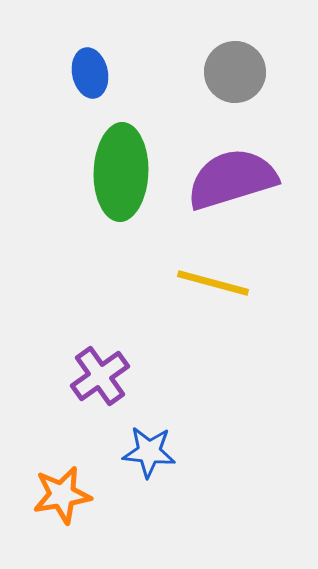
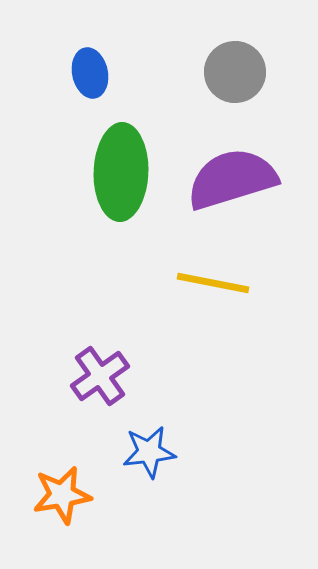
yellow line: rotated 4 degrees counterclockwise
blue star: rotated 12 degrees counterclockwise
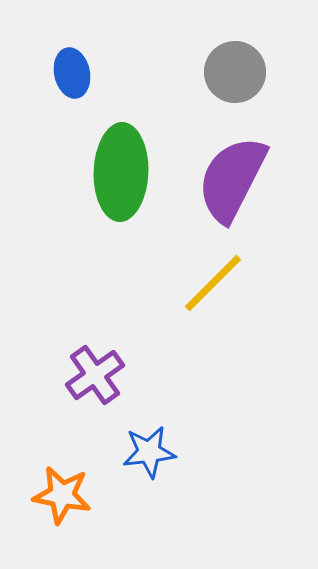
blue ellipse: moved 18 px left
purple semicircle: rotated 46 degrees counterclockwise
yellow line: rotated 56 degrees counterclockwise
purple cross: moved 5 px left, 1 px up
orange star: rotated 20 degrees clockwise
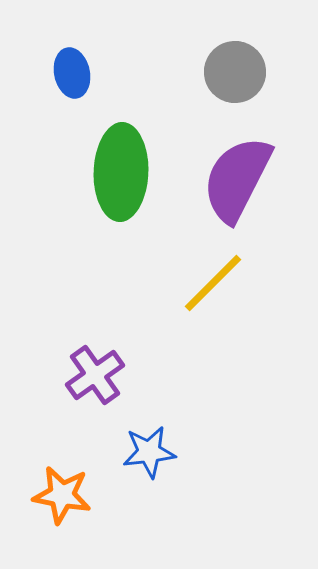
purple semicircle: moved 5 px right
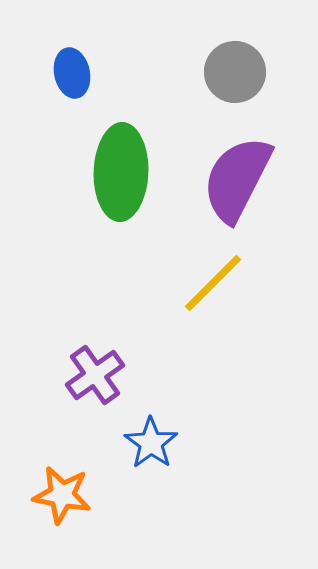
blue star: moved 2 px right, 9 px up; rotated 30 degrees counterclockwise
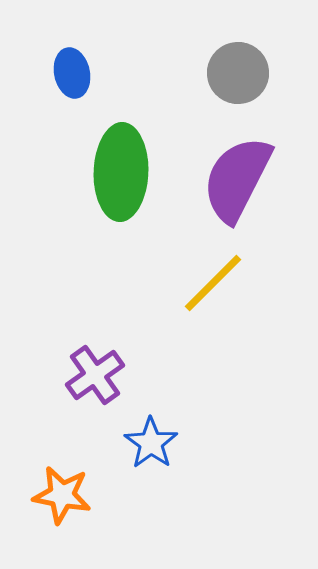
gray circle: moved 3 px right, 1 px down
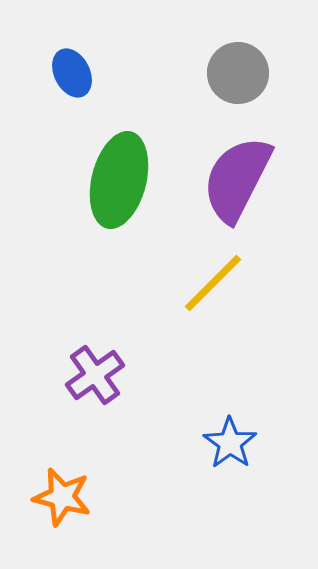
blue ellipse: rotated 15 degrees counterclockwise
green ellipse: moved 2 px left, 8 px down; rotated 12 degrees clockwise
blue star: moved 79 px right
orange star: moved 2 px down; rotated 4 degrees clockwise
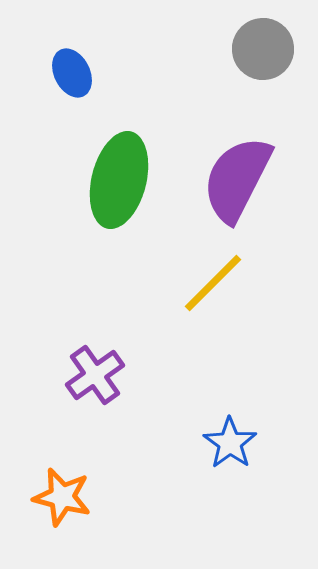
gray circle: moved 25 px right, 24 px up
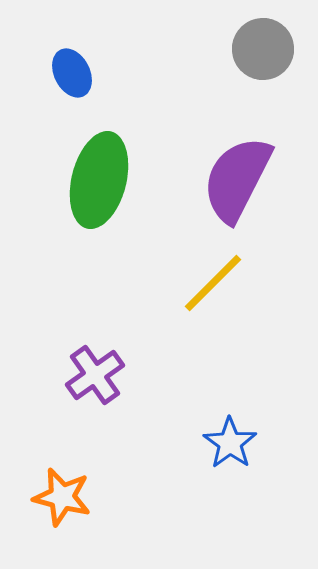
green ellipse: moved 20 px left
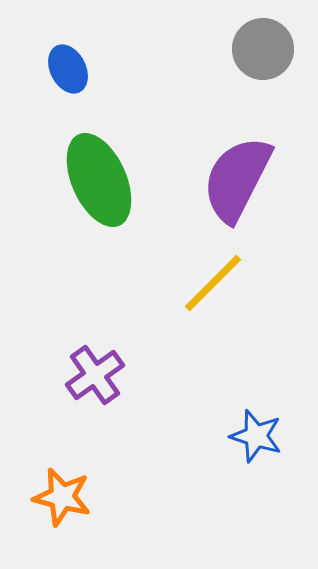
blue ellipse: moved 4 px left, 4 px up
green ellipse: rotated 38 degrees counterclockwise
blue star: moved 26 px right, 7 px up; rotated 18 degrees counterclockwise
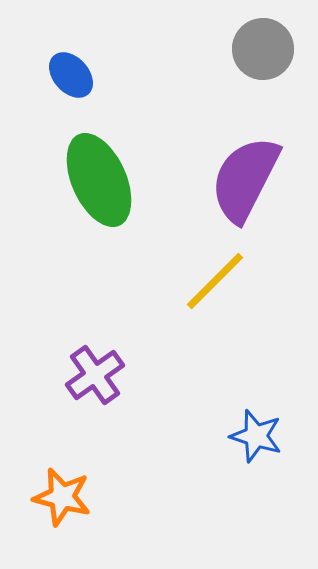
blue ellipse: moved 3 px right, 6 px down; rotated 15 degrees counterclockwise
purple semicircle: moved 8 px right
yellow line: moved 2 px right, 2 px up
